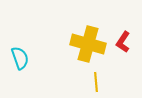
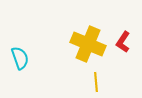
yellow cross: rotated 8 degrees clockwise
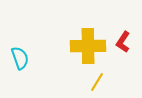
yellow cross: moved 2 px down; rotated 24 degrees counterclockwise
yellow line: moved 1 px right; rotated 36 degrees clockwise
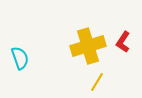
yellow cross: rotated 16 degrees counterclockwise
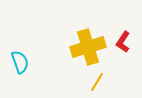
yellow cross: moved 1 px down
cyan semicircle: moved 4 px down
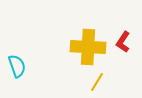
yellow cross: rotated 20 degrees clockwise
cyan semicircle: moved 3 px left, 4 px down
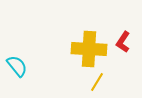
yellow cross: moved 1 px right, 2 px down
cyan semicircle: rotated 20 degrees counterclockwise
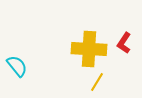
red L-shape: moved 1 px right, 1 px down
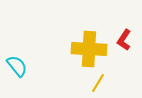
red L-shape: moved 3 px up
yellow line: moved 1 px right, 1 px down
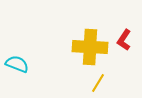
yellow cross: moved 1 px right, 2 px up
cyan semicircle: moved 2 px up; rotated 30 degrees counterclockwise
